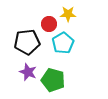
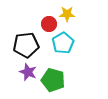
yellow star: moved 1 px left
black pentagon: moved 1 px left, 3 px down
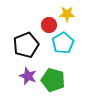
red circle: moved 1 px down
black pentagon: rotated 15 degrees counterclockwise
purple star: moved 4 px down
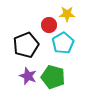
green pentagon: moved 3 px up
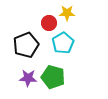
yellow star: moved 1 px up
red circle: moved 2 px up
purple star: moved 2 px down; rotated 18 degrees counterclockwise
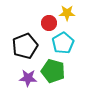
black pentagon: moved 1 px left, 1 px down
green pentagon: moved 6 px up
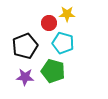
yellow star: moved 1 px down
cyan pentagon: rotated 25 degrees counterclockwise
purple star: moved 3 px left, 1 px up
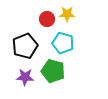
red circle: moved 2 px left, 4 px up
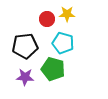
black pentagon: rotated 15 degrees clockwise
green pentagon: moved 2 px up
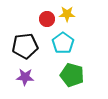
cyan pentagon: rotated 20 degrees clockwise
green pentagon: moved 19 px right, 6 px down
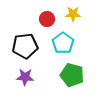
yellow star: moved 6 px right
